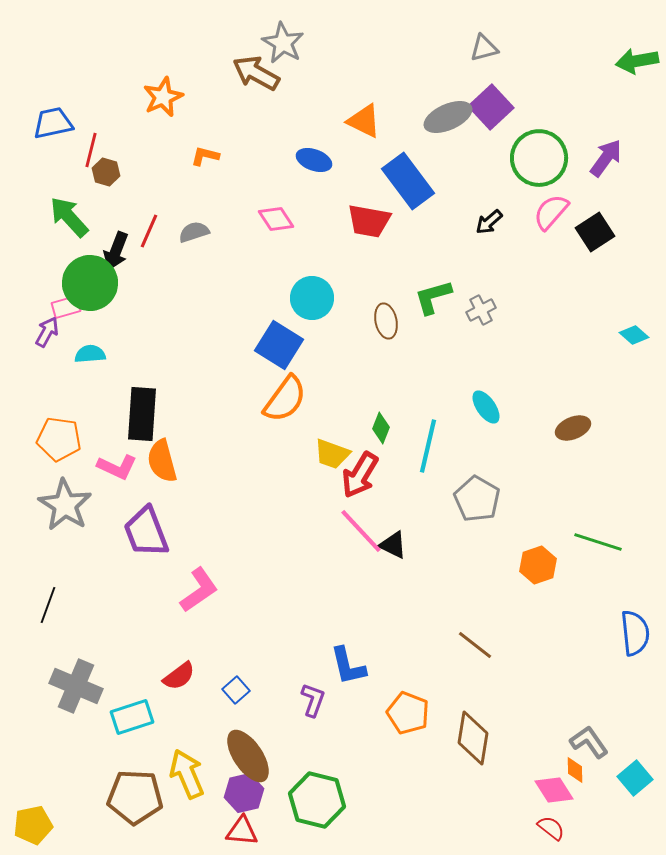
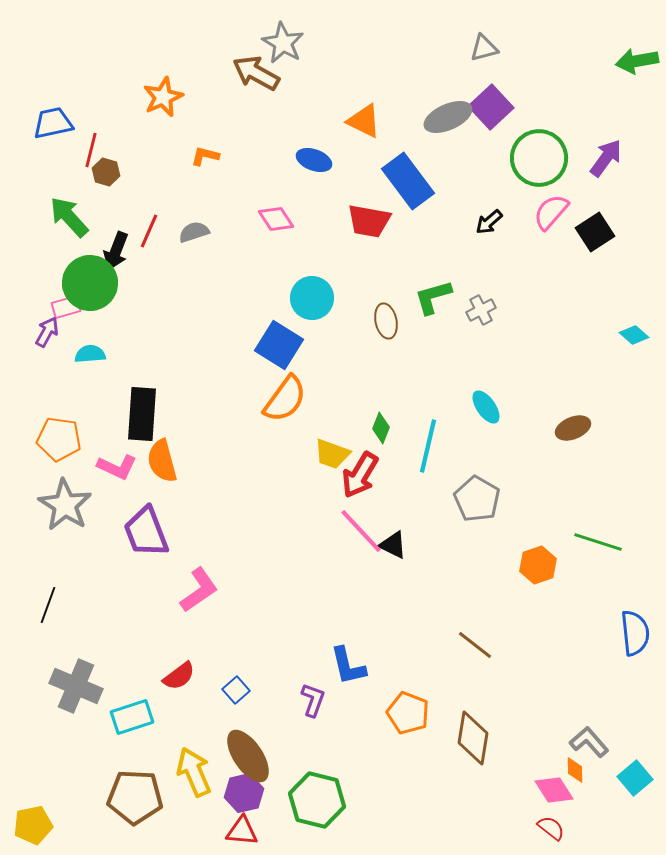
gray L-shape at (589, 742): rotated 6 degrees counterclockwise
yellow arrow at (187, 774): moved 7 px right, 2 px up
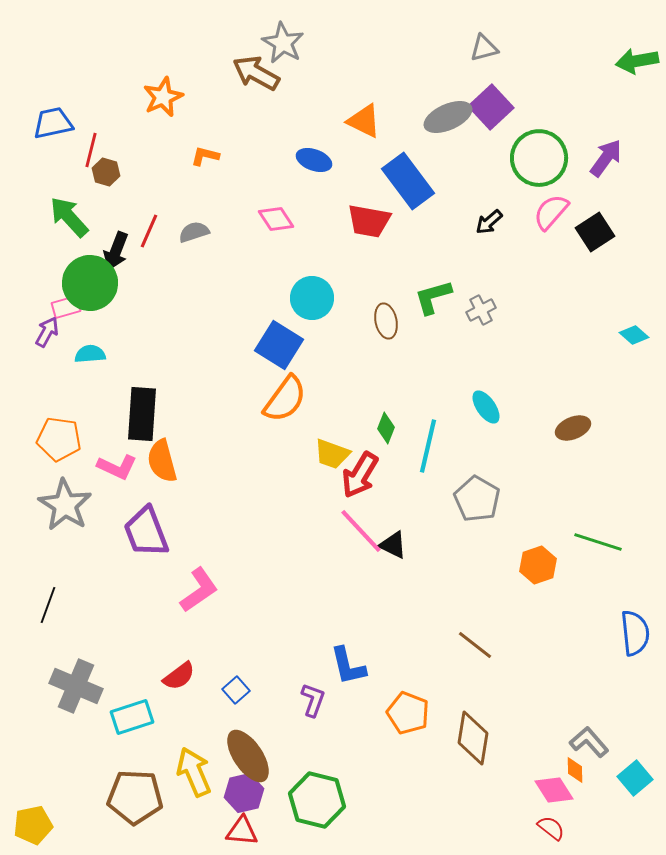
green diamond at (381, 428): moved 5 px right
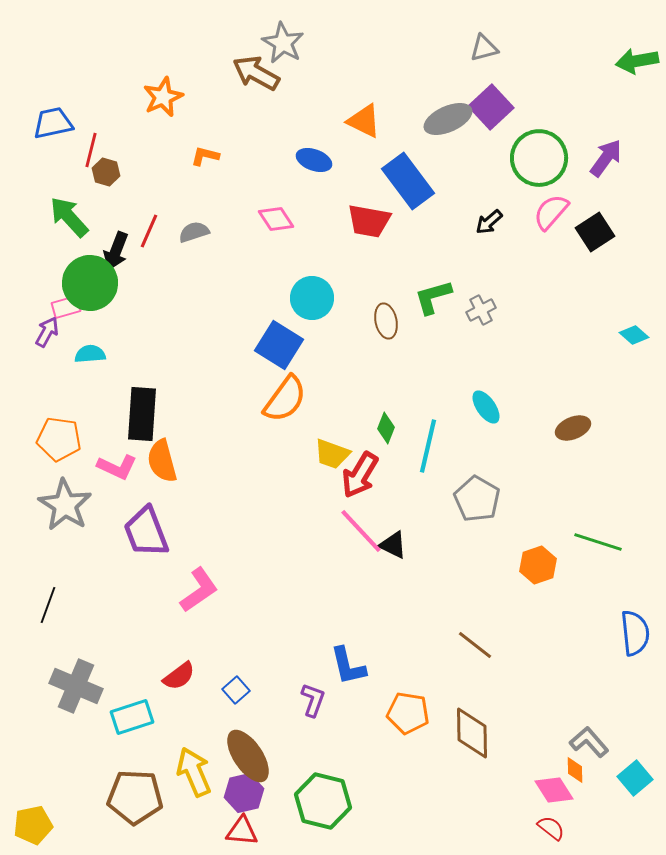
gray ellipse at (448, 117): moved 2 px down
orange pentagon at (408, 713): rotated 12 degrees counterclockwise
brown diamond at (473, 738): moved 1 px left, 5 px up; rotated 10 degrees counterclockwise
green hexagon at (317, 800): moved 6 px right, 1 px down
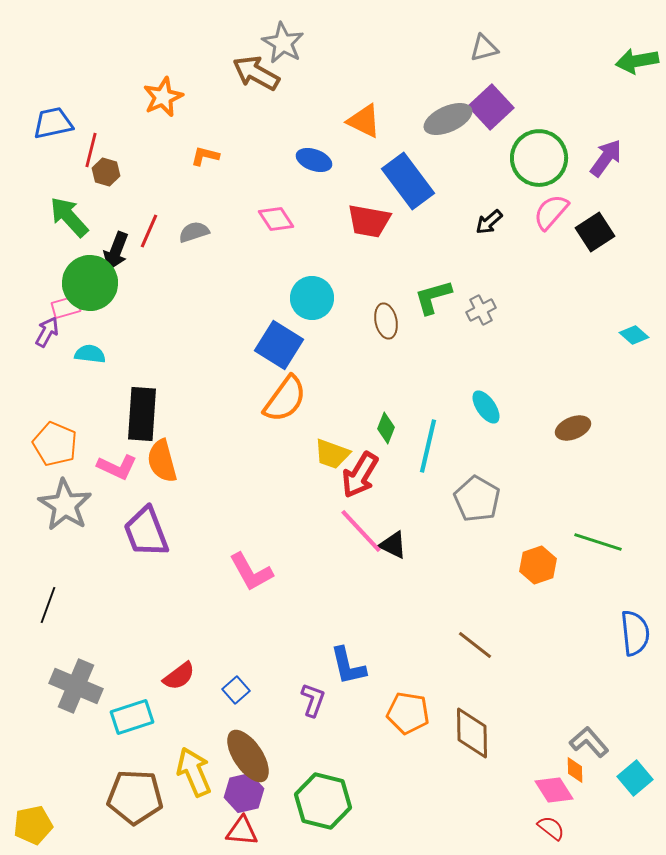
cyan semicircle at (90, 354): rotated 12 degrees clockwise
orange pentagon at (59, 439): moved 4 px left, 5 px down; rotated 15 degrees clockwise
pink L-shape at (199, 590): moved 52 px right, 18 px up; rotated 96 degrees clockwise
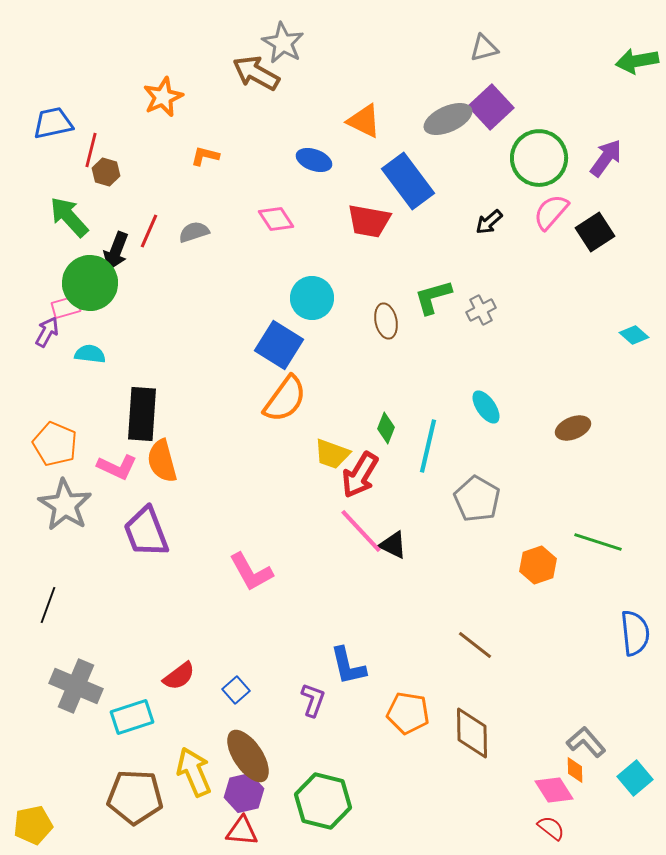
gray L-shape at (589, 742): moved 3 px left
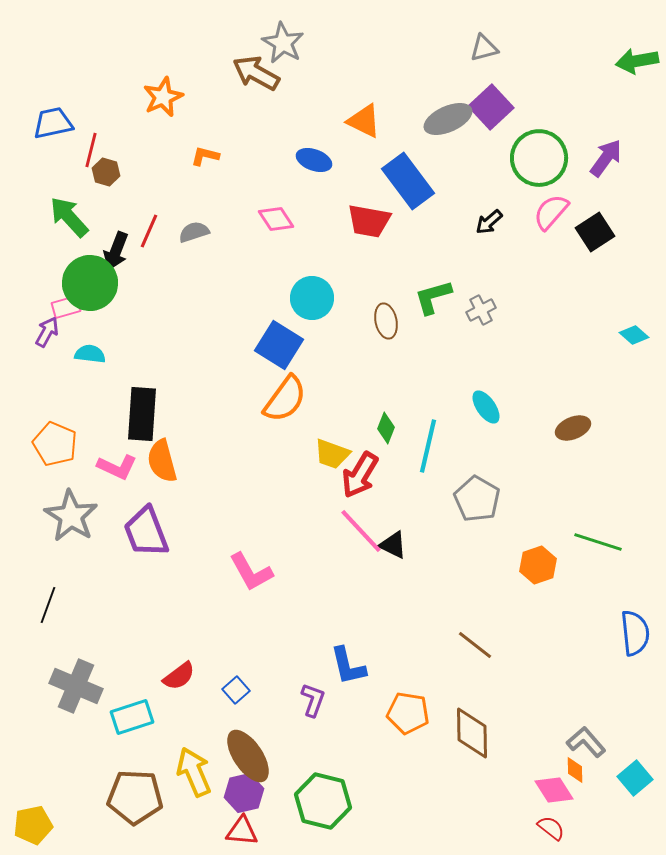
gray star at (65, 505): moved 6 px right, 11 px down
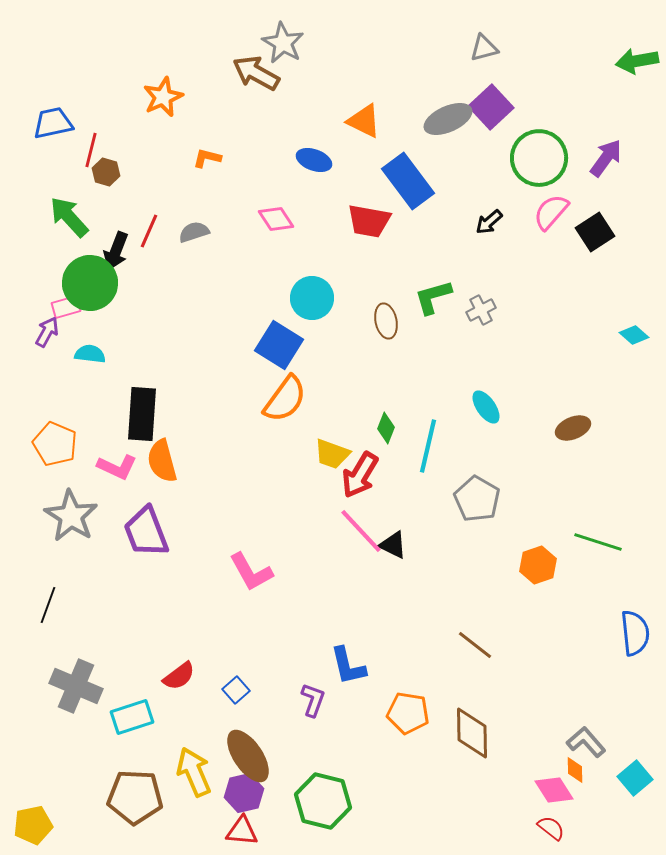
orange L-shape at (205, 156): moved 2 px right, 2 px down
